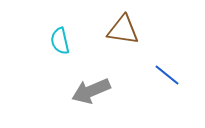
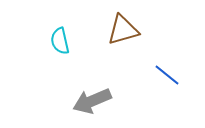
brown triangle: rotated 24 degrees counterclockwise
gray arrow: moved 1 px right, 10 px down
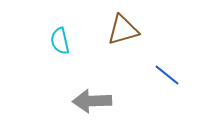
gray arrow: rotated 21 degrees clockwise
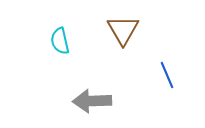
brown triangle: rotated 44 degrees counterclockwise
blue line: rotated 28 degrees clockwise
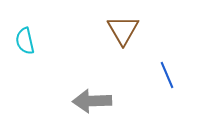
cyan semicircle: moved 35 px left
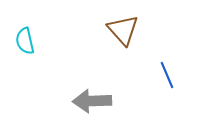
brown triangle: rotated 12 degrees counterclockwise
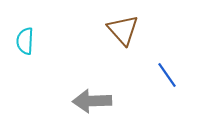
cyan semicircle: rotated 16 degrees clockwise
blue line: rotated 12 degrees counterclockwise
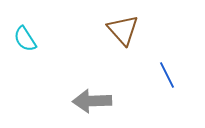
cyan semicircle: moved 2 px up; rotated 36 degrees counterclockwise
blue line: rotated 8 degrees clockwise
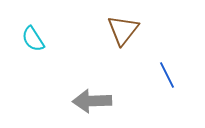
brown triangle: rotated 20 degrees clockwise
cyan semicircle: moved 8 px right
